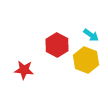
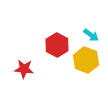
red star: moved 1 px up
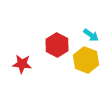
red star: moved 2 px left, 5 px up
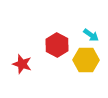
yellow hexagon: rotated 20 degrees counterclockwise
red star: rotated 12 degrees clockwise
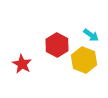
yellow hexagon: moved 2 px left; rotated 20 degrees clockwise
red star: rotated 12 degrees clockwise
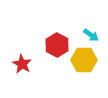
yellow hexagon: rotated 20 degrees counterclockwise
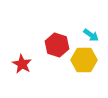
red hexagon: rotated 10 degrees counterclockwise
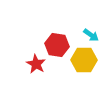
red hexagon: rotated 10 degrees counterclockwise
red star: moved 14 px right
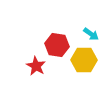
cyan arrow: moved 1 px up
red star: moved 2 px down
